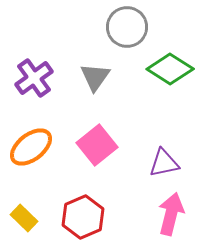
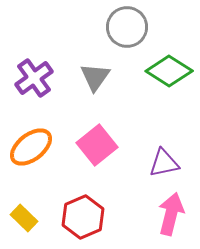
green diamond: moved 1 px left, 2 px down
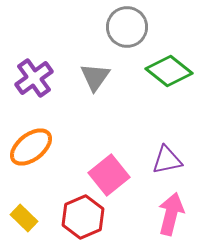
green diamond: rotated 6 degrees clockwise
pink square: moved 12 px right, 30 px down
purple triangle: moved 3 px right, 3 px up
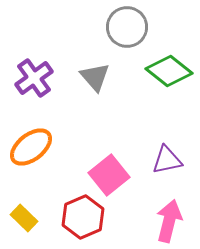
gray triangle: rotated 16 degrees counterclockwise
pink arrow: moved 2 px left, 7 px down
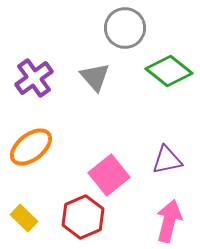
gray circle: moved 2 px left, 1 px down
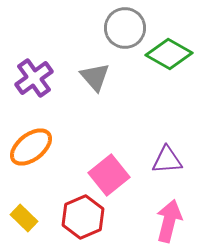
green diamond: moved 17 px up; rotated 9 degrees counterclockwise
purple triangle: rotated 8 degrees clockwise
